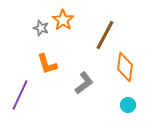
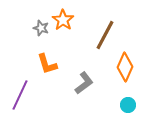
orange diamond: rotated 16 degrees clockwise
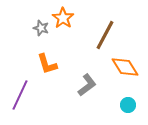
orange star: moved 2 px up
orange diamond: rotated 56 degrees counterclockwise
gray L-shape: moved 3 px right, 2 px down
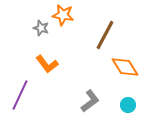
orange star: moved 3 px up; rotated 25 degrees counterclockwise
orange L-shape: rotated 20 degrees counterclockwise
gray L-shape: moved 3 px right, 16 px down
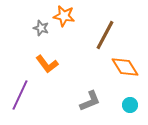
orange star: moved 1 px right, 1 px down
gray L-shape: rotated 15 degrees clockwise
cyan circle: moved 2 px right
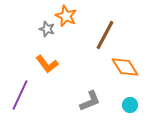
orange star: moved 2 px right; rotated 15 degrees clockwise
gray star: moved 6 px right, 1 px down
